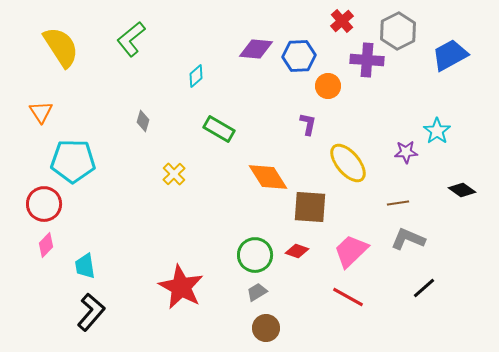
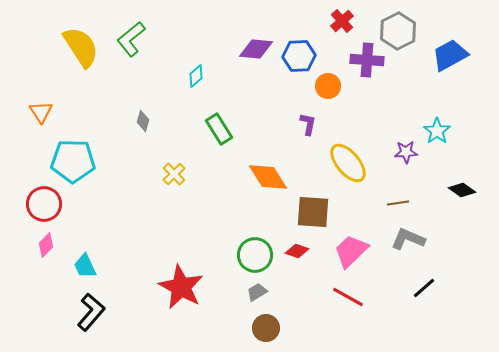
yellow semicircle: moved 20 px right
green rectangle: rotated 28 degrees clockwise
brown square: moved 3 px right, 5 px down
cyan trapezoid: rotated 16 degrees counterclockwise
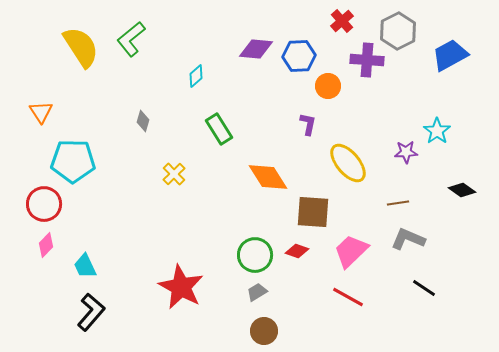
black line: rotated 75 degrees clockwise
brown circle: moved 2 px left, 3 px down
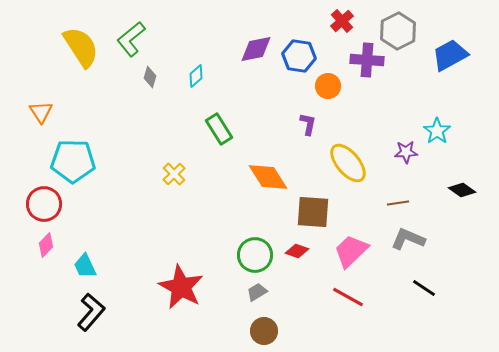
purple diamond: rotated 16 degrees counterclockwise
blue hexagon: rotated 12 degrees clockwise
gray diamond: moved 7 px right, 44 px up
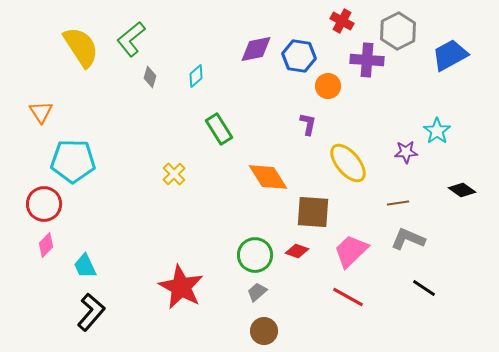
red cross: rotated 20 degrees counterclockwise
gray trapezoid: rotated 10 degrees counterclockwise
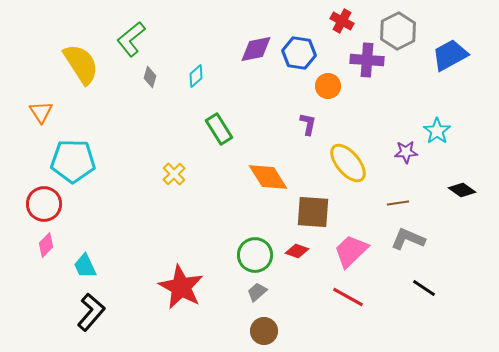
yellow semicircle: moved 17 px down
blue hexagon: moved 3 px up
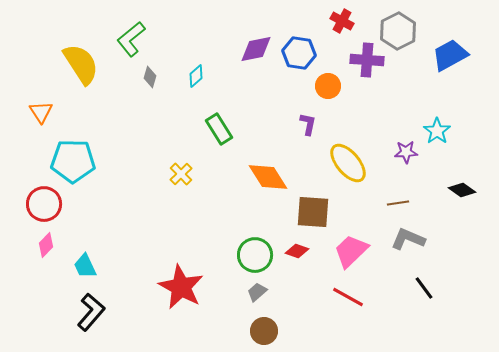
yellow cross: moved 7 px right
black line: rotated 20 degrees clockwise
